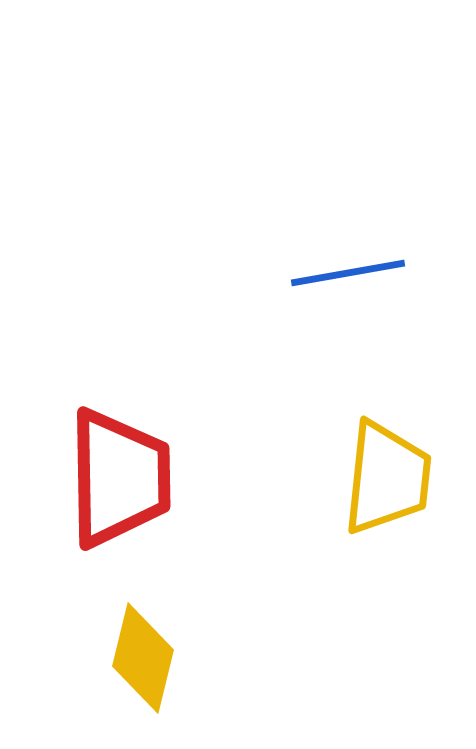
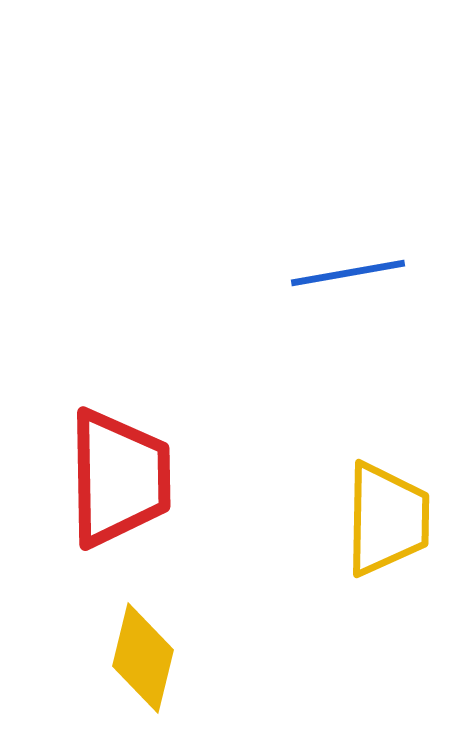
yellow trapezoid: moved 41 px down; rotated 5 degrees counterclockwise
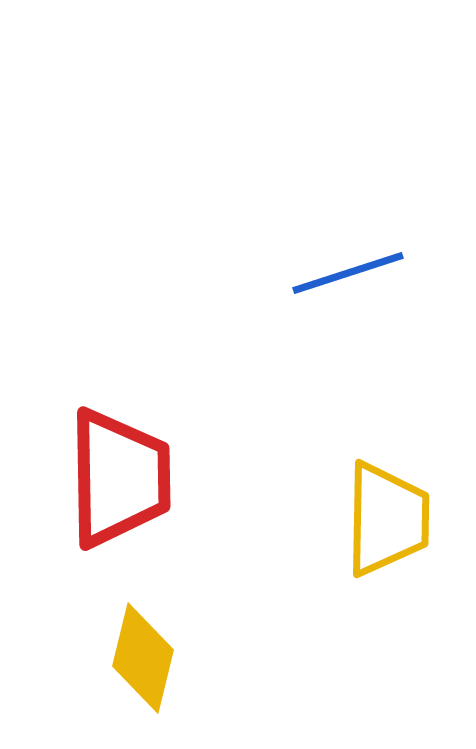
blue line: rotated 8 degrees counterclockwise
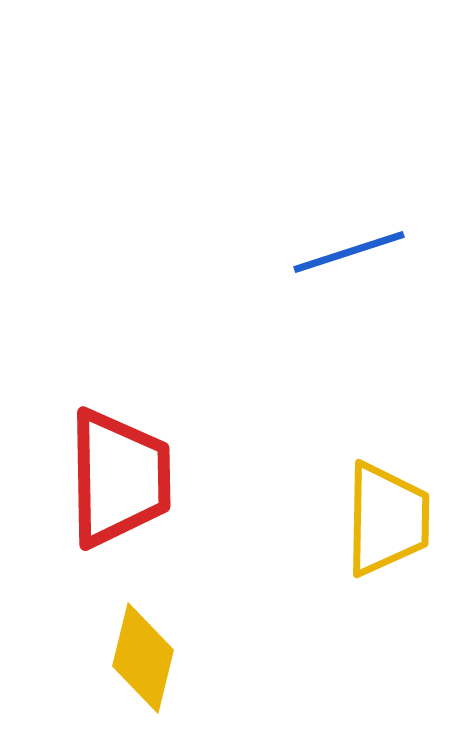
blue line: moved 1 px right, 21 px up
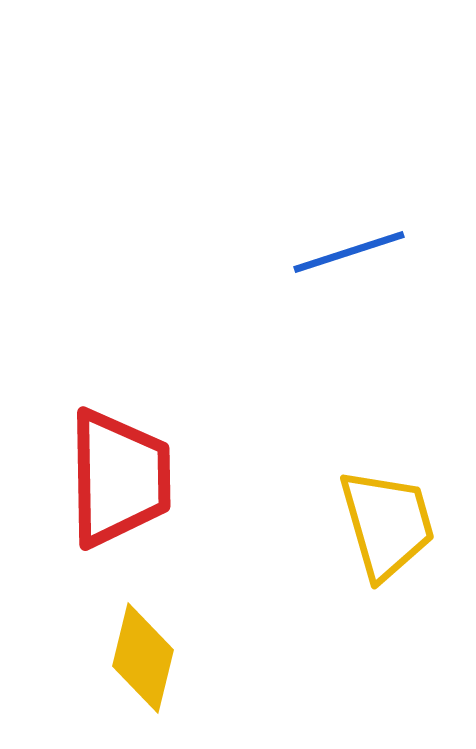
yellow trapezoid: moved 5 px down; rotated 17 degrees counterclockwise
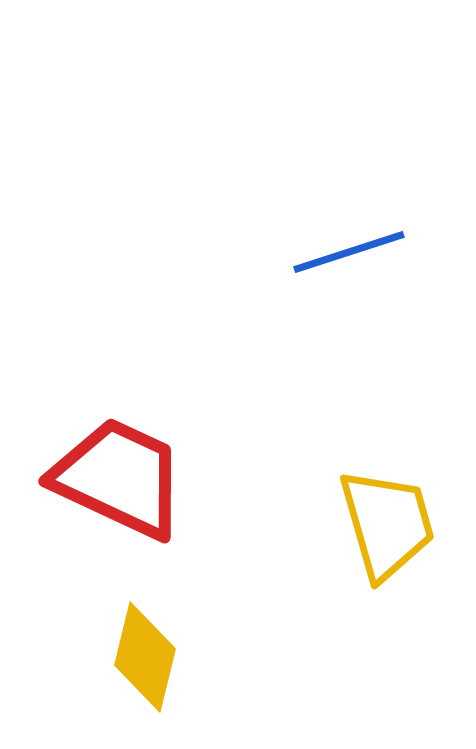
red trapezoid: rotated 64 degrees counterclockwise
yellow diamond: moved 2 px right, 1 px up
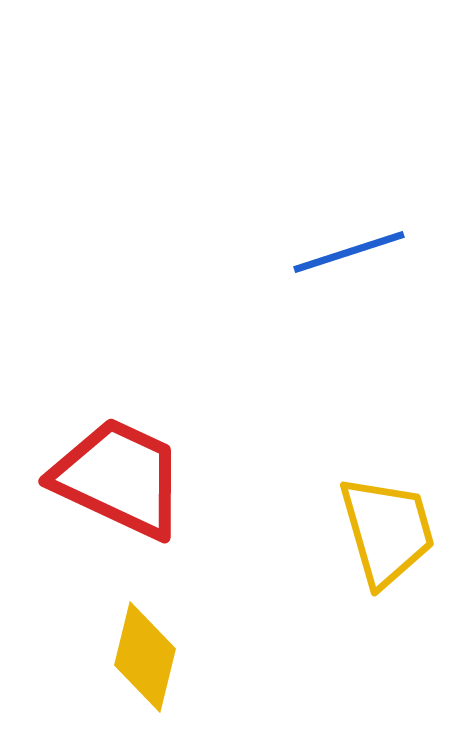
yellow trapezoid: moved 7 px down
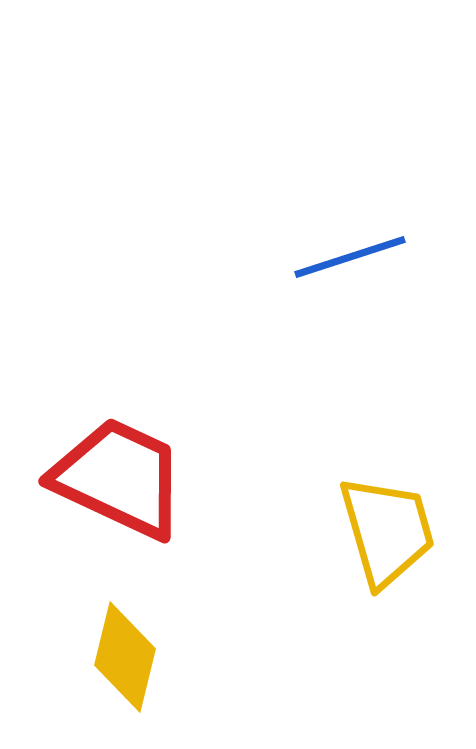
blue line: moved 1 px right, 5 px down
yellow diamond: moved 20 px left
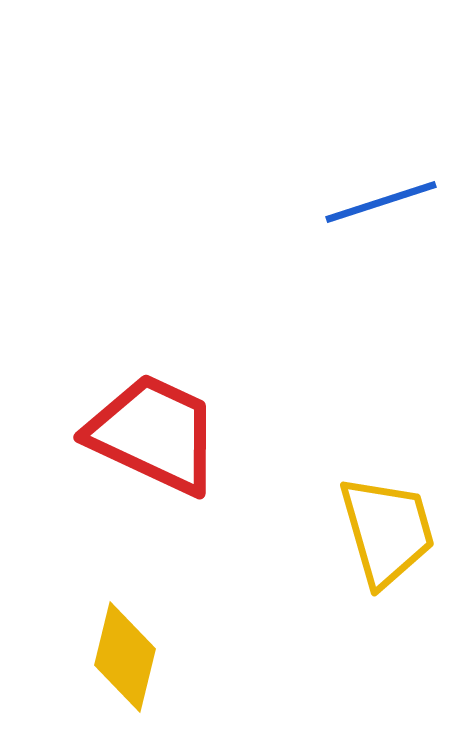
blue line: moved 31 px right, 55 px up
red trapezoid: moved 35 px right, 44 px up
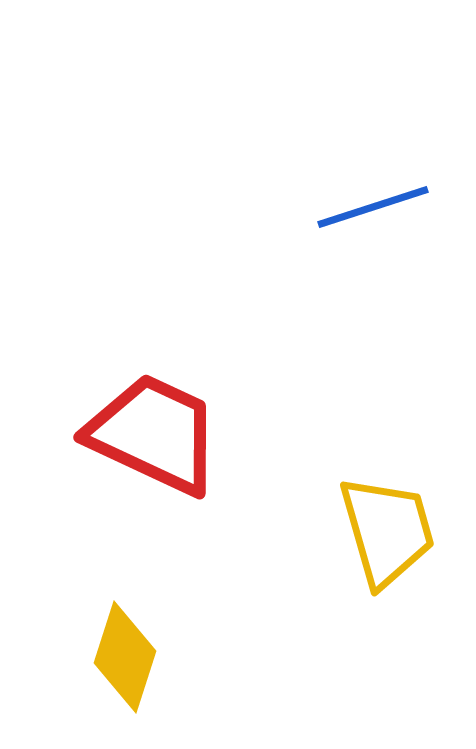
blue line: moved 8 px left, 5 px down
yellow diamond: rotated 4 degrees clockwise
